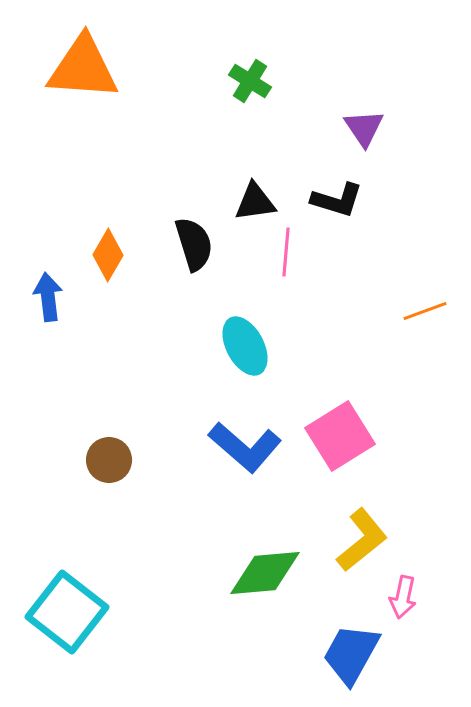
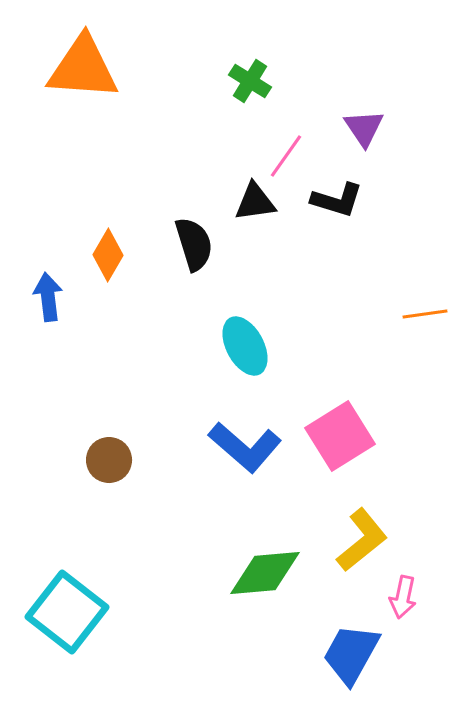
pink line: moved 96 px up; rotated 30 degrees clockwise
orange line: moved 3 px down; rotated 12 degrees clockwise
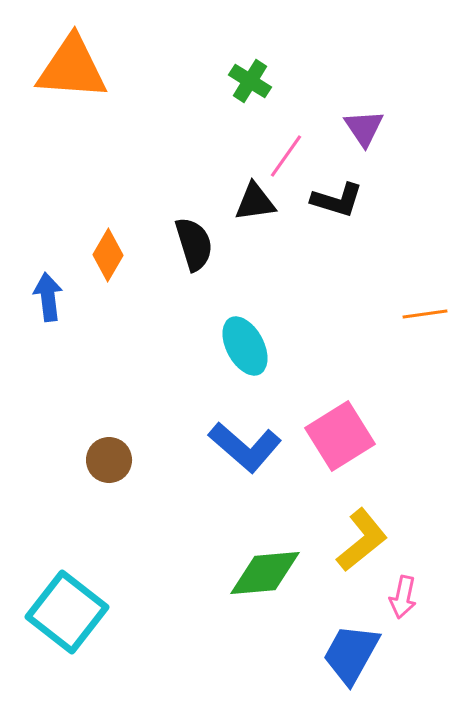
orange triangle: moved 11 px left
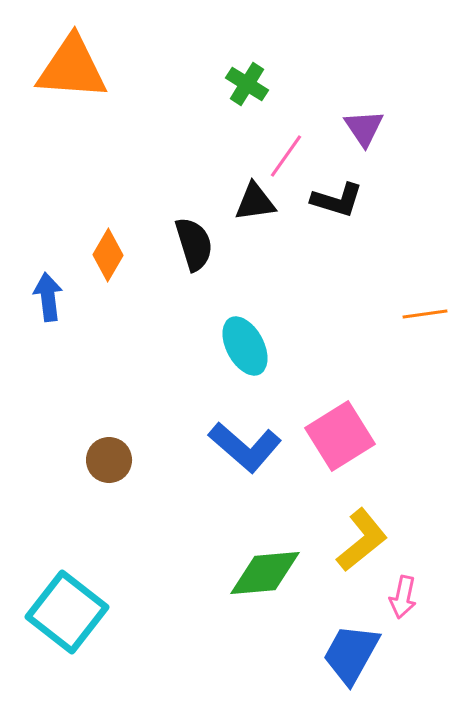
green cross: moved 3 px left, 3 px down
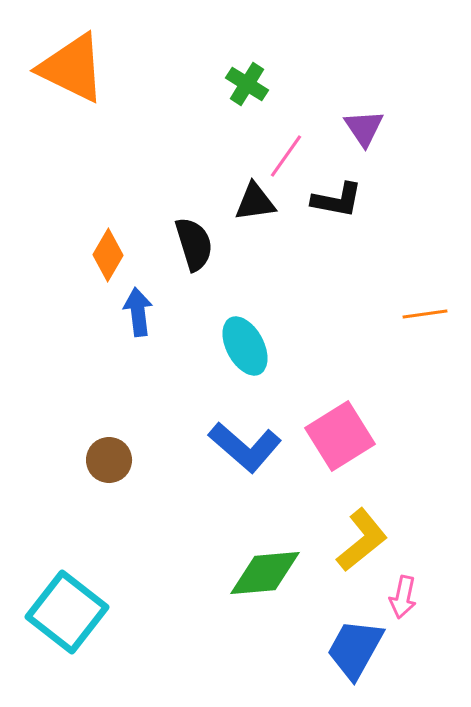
orange triangle: rotated 22 degrees clockwise
black L-shape: rotated 6 degrees counterclockwise
blue arrow: moved 90 px right, 15 px down
blue trapezoid: moved 4 px right, 5 px up
